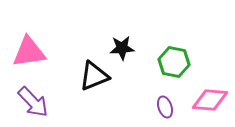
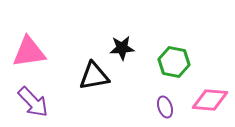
black triangle: rotated 12 degrees clockwise
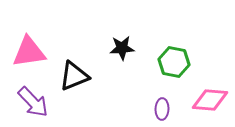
black triangle: moved 20 px left; rotated 12 degrees counterclockwise
purple ellipse: moved 3 px left, 2 px down; rotated 20 degrees clockwise
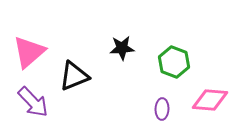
pink triangle: rotated 33 degrees counterclockwise
green hexagon: rotated 8 degrees clockwise
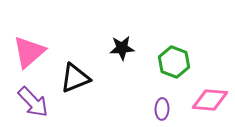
black triangle: moved 1 px right, 2 px down
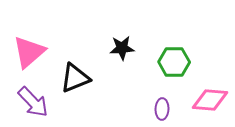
green hexagon: rotated 20 degrees counterclockwise
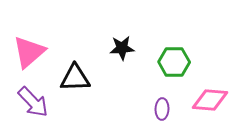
black triangle: rotated 20 degrees clockwise
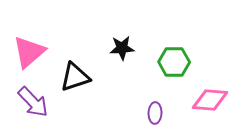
black triangle: moved 1 px up; rotated 16 degrees counterclockwise
purple ellipse: moved 7 px left, 4 px down
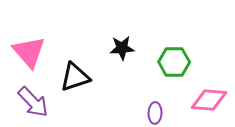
pink triangle: rotated 30 degrees counterclockwise
pink diamond: moved 1 px left
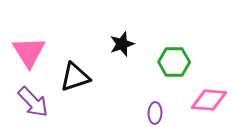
black star: moved 4 px up; rotated 15 degrees counterclockwise
pink triangle: rotated 9 degrees clockwise
